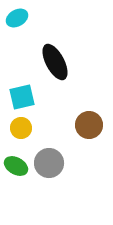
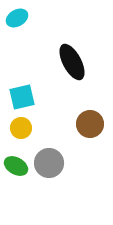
black ellipse: moved 17 px right
brown circle: moved 1 px right, 1 px up
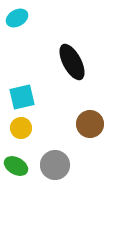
gray circle: moved 6 px right, 2 px down
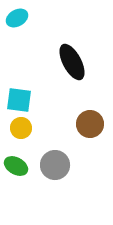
cyan square: moved 3 px left, 3 px down; rotated 20 degrees clockwise
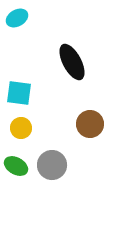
cyan square: moved 7 px up
gray circle: moved 3 px left
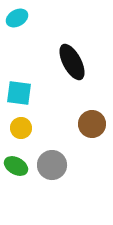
brown circle: moved 2 px right
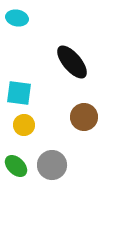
cyan ellipse: rotated 40 degrees clockwise
black ellipse: rotated 12 degrees counterclockwise
brown circle: moved 8 px left, 7 px up
yellow circle: moved 3 px right, 3 px up
green ellipse: rotated 15 degrees clockwise
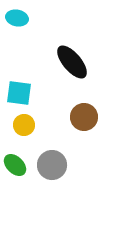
green ellipse: moved 1 px left, 1 px up
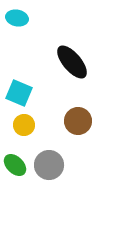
cyan square: rotated 16 degrees clockwise
brown circle: moved 6 px left, 4 px down
gray circle: moved 3 px left
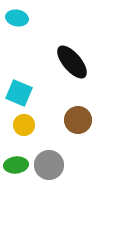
brown circle: moved 1 px up
green ellipse: moved 1 px right; rotated 50 degrees counterclockwise
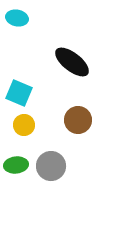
black ellipse: rotated 12 degrees counterclockwise
gray circle: moved 2 px right, 1 px down
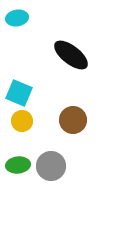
cyan ellipse: rotated 20 degrees counterclockwise
black ellipse: moved 1 px left, 7 px up
brown circle: moved 5 px left
yellow circle: moved 2 px left, 4 px up
green ellipse: moved 2 px right
